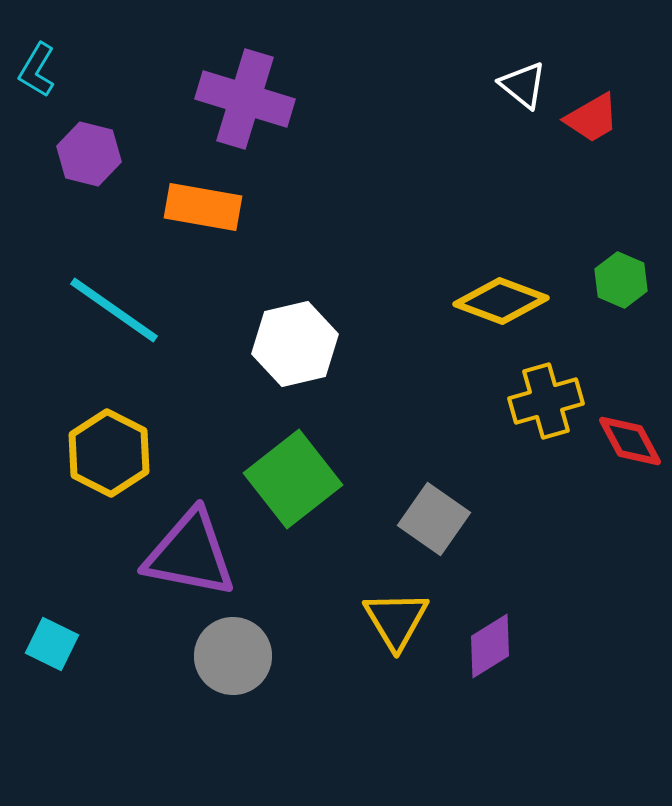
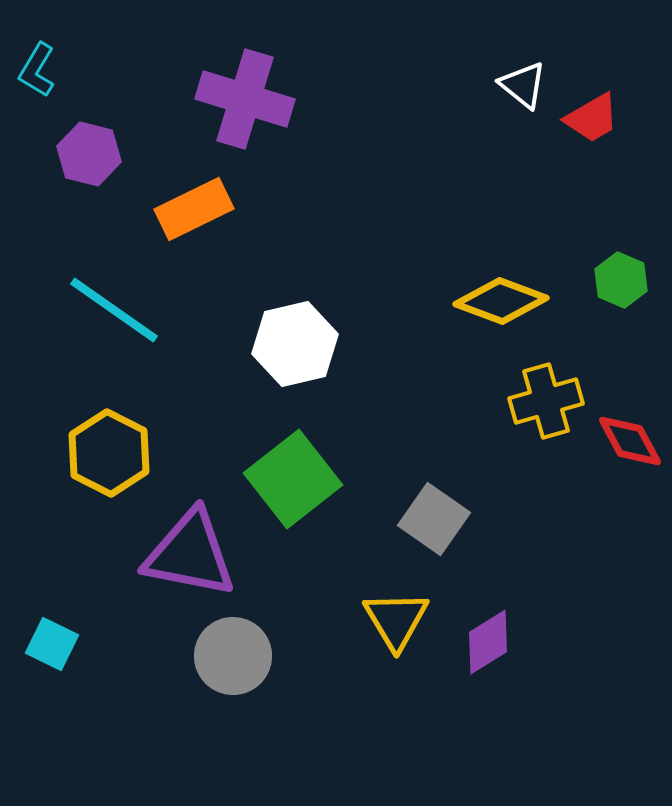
orange rectangle: moved 9 px left, 2 px down; rotated 36 degrees counterclockwise
purple diamond: moved 2 px left, 4 px up
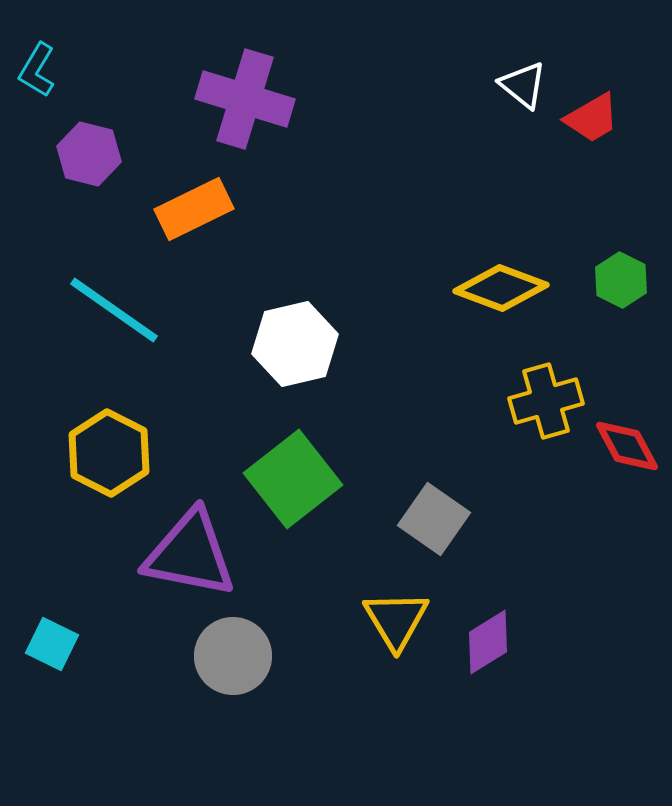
green hexagon: rotated 4 degrees clockwise
yellow diamond: moved 13 px up
red diamond: moved 3 px left, 5 px down
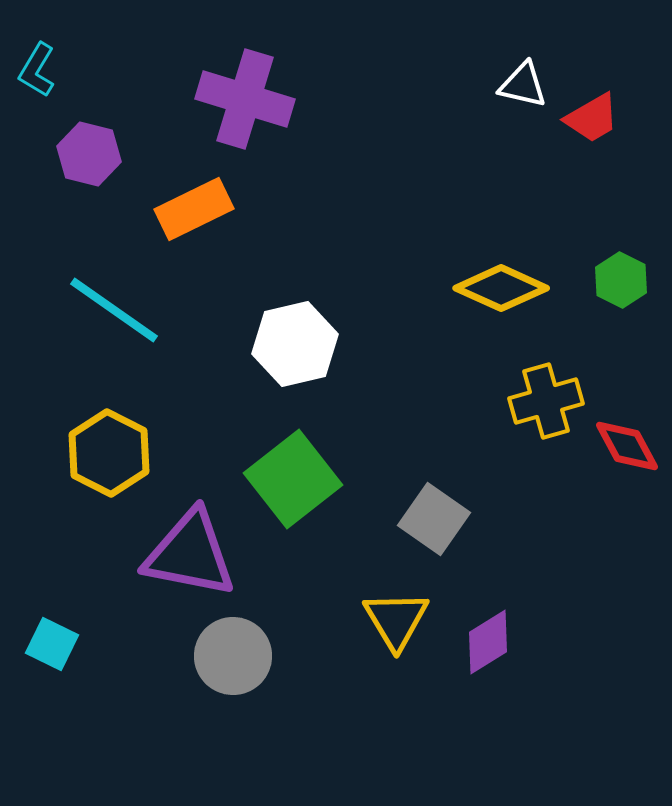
white triangle: rotated 26 degrees counterclockwise
yellow diamond: rotated 4 degrees clockwise
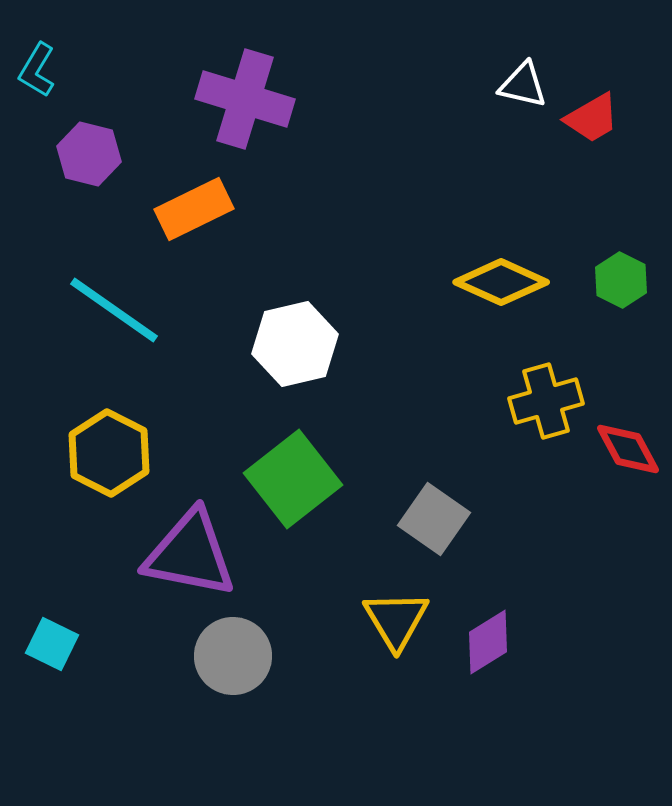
yellow diamond: moved 6 px up
red diamond: moved 1 px right, 3 px down
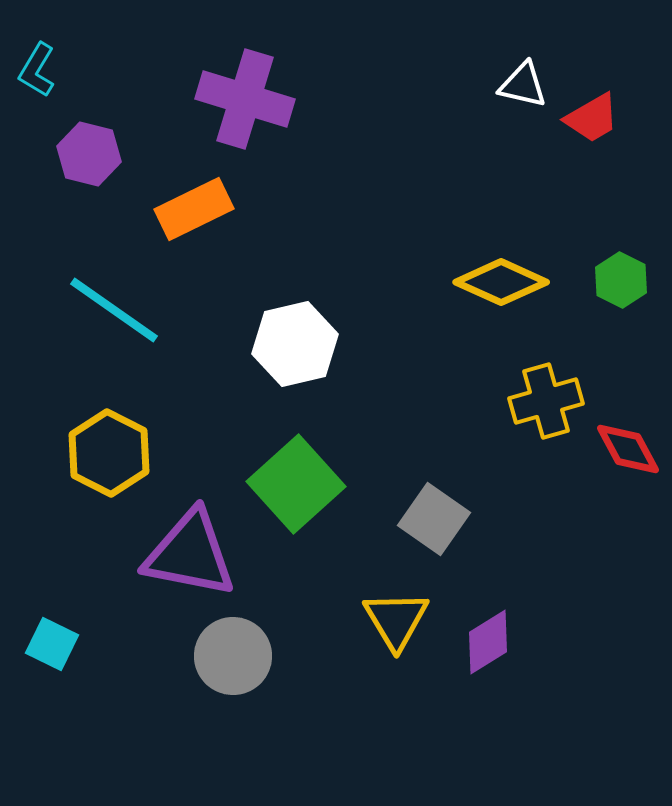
green square: moved 3 px right, 5 px down; rotated 4 degrees counterclockwise
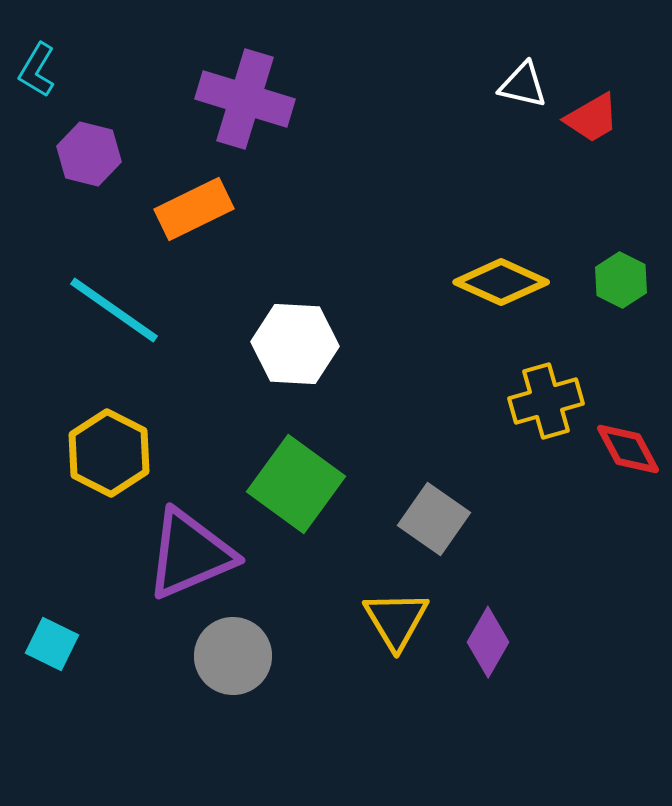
white hexagon: rotated 16 degrees clockwise
green square: rotated 12 degrees counterclockwise
purple triangle: rotated 34 degrees counterclockwise
purple diamond: rotated 28 degrees counterclockwise
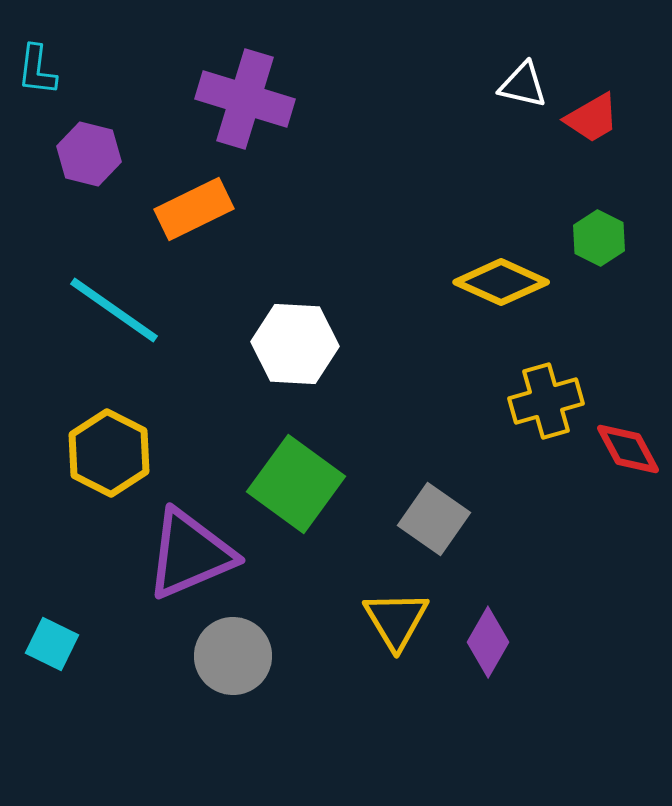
cyan L-shape: rotated 24 degrees counterclockwise
green hexagon: moved 22 px left, 42 px up
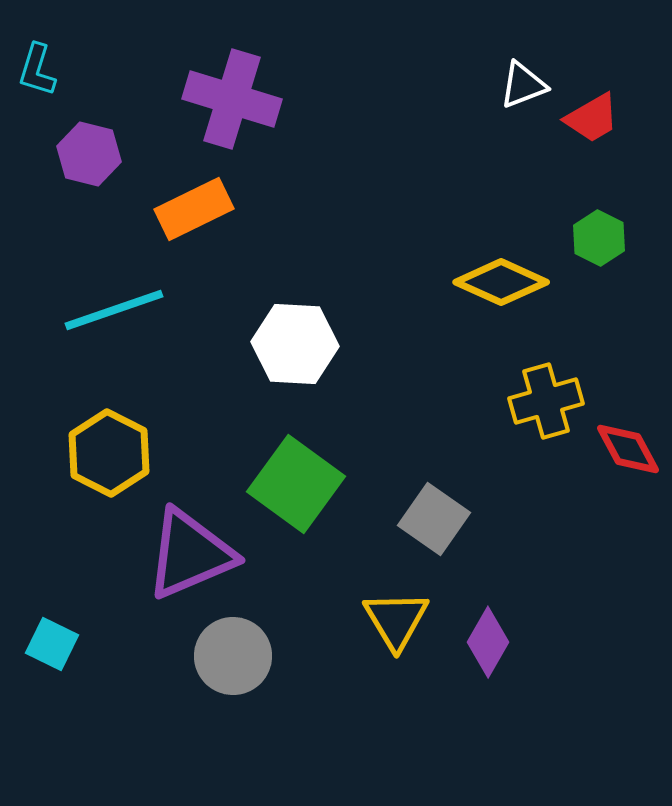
cyan L-shape: rotated 10 degrees clockwise
white triangle: rotated 34 degrees counterclockwise
purple cross: moved 13 px left
cyan line: rotated 54 degrees counterclockwise
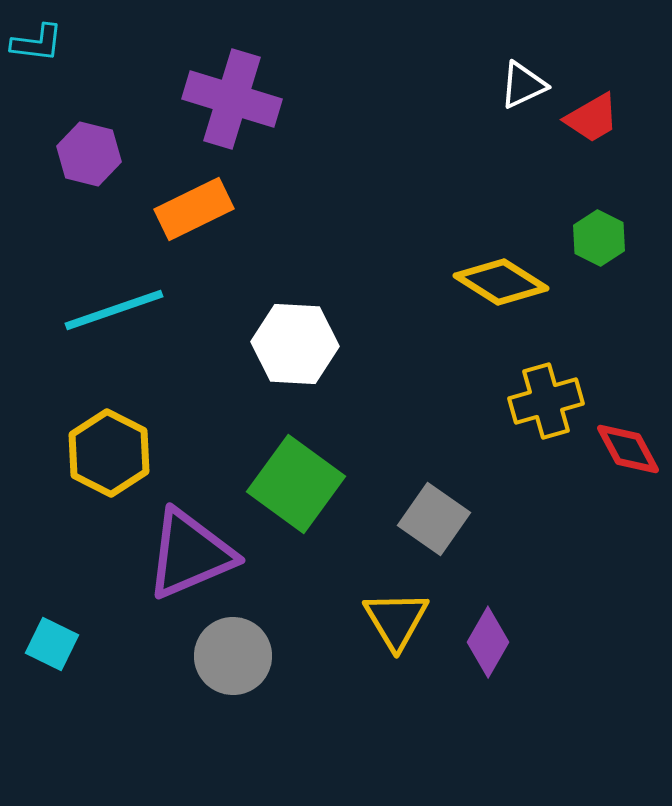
cyan L-shape: moved 27 px up; rotated 100 degrees counterclockwise
white triangle: rotated 4 degrees counterclockwise
yellow diamond: rotated 8 degrees clockwise
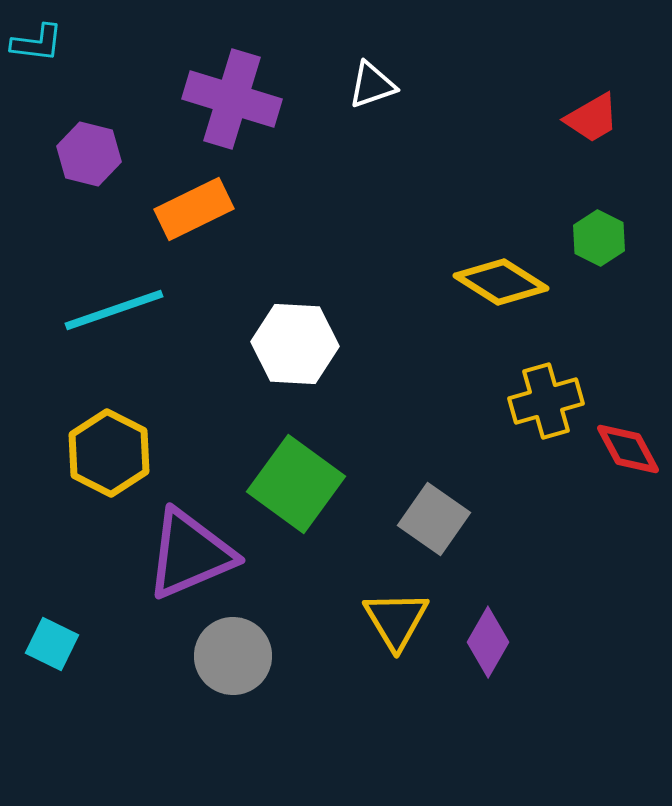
white triangle: moved 151 px left; rotated 6 degrees clockwise
